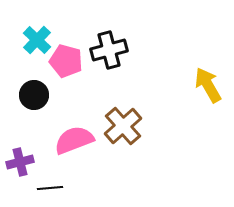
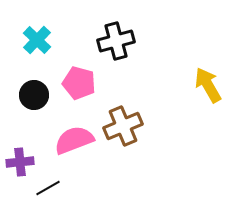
black cross: moved 7 px right, 9 px up
pink pentagon: moved 13 px right, 22 px down
brown cross: rotated 18 degrees clockwise
purple cross: rotated 8 degrees clockwise
black line: moved 2 px left; rotated 25 degrees counterclockwise
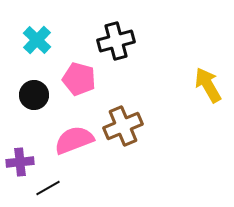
pink pentagon: moved 4 px up
